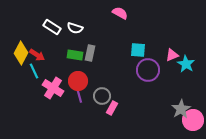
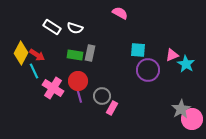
pink circle: moved 1 px left, 1 px up
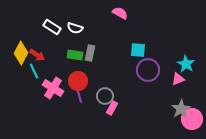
pink triangle: moved 6 px right, 24 px down
gray circle: moved 3 px right
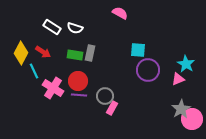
red arrow: moved 6 px right, 3 px up
purple line: rotated 70 degrees counterclockwise
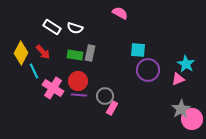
red arrow: rotated 14 degrees clockwise
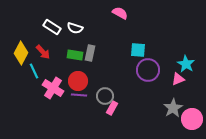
gray star: moved 8 px left, 1 px up
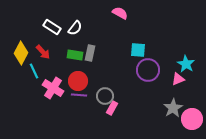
white semicircle: rotated 70 degrees counterclockwise
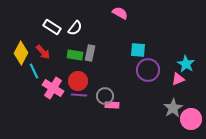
pink rectangle: moved 3 px up; rotated 64 degrees clockwise
pink circle: moved 1 px left
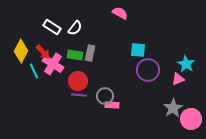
yellow diamond: moved 2 px up
pink cross: moved 24 px up
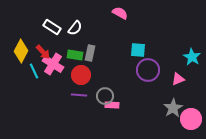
cyan star: moved 6 px right, 7 px up
red circle: moved 3 px right, 6 px up
